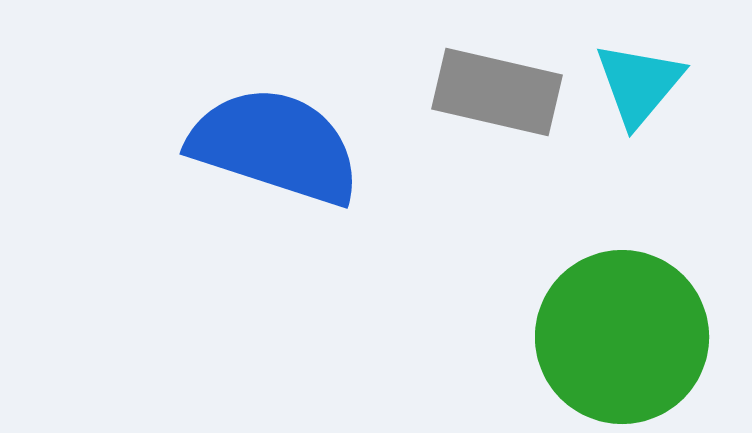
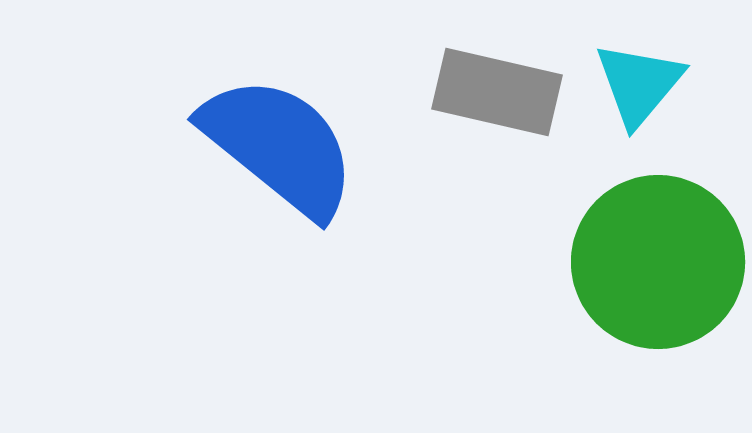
blue semicircle: moved 4 px right; rotated 21 degrees clockwise
green circle: moved 36 px right, 75 px up
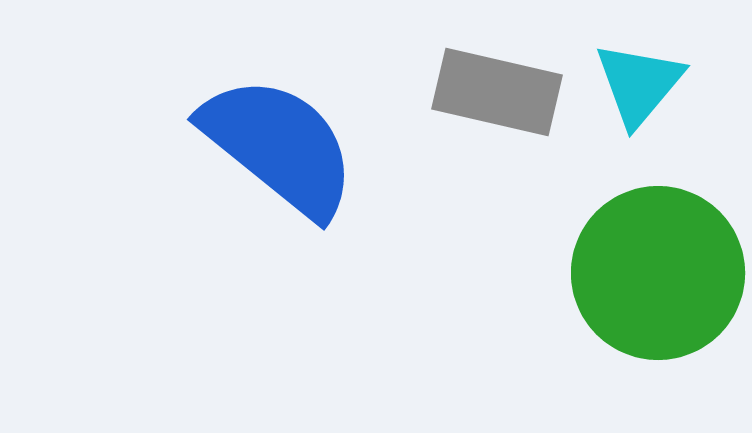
green circle: moved 11 px down
